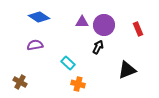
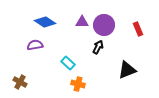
blue diamond: moved 6 px right, 5 px down
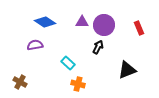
red rectangle: moved 1 px right, 1 px up
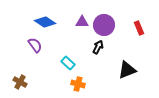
purple semicircle: rotated 63 degrees clockwise
